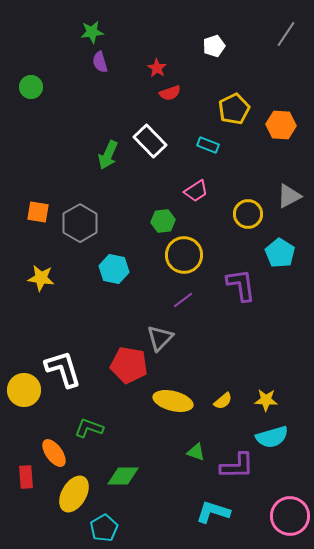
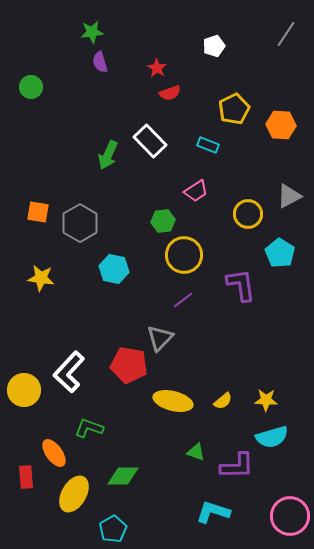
white L-shape at (63, 369): moved 6 px right, 3 px down; rotated 120 degrees counterclockwise
cyan pentagon at (104, 528): moved 9 px right, 1 px down
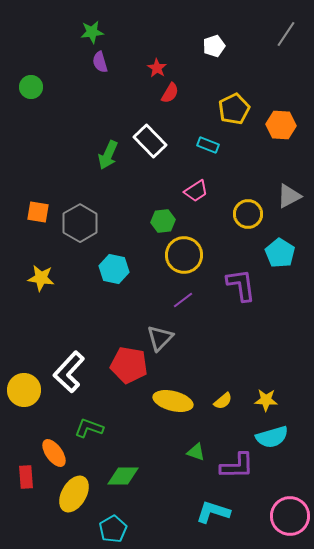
red semicircle at (170, 93): rotated 40 degrees counterclockwise
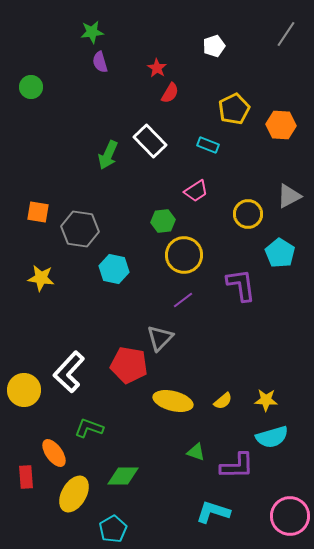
gray hexagon at (80, 223): moved 6 px down; rotated 21 degrees counterclockwise
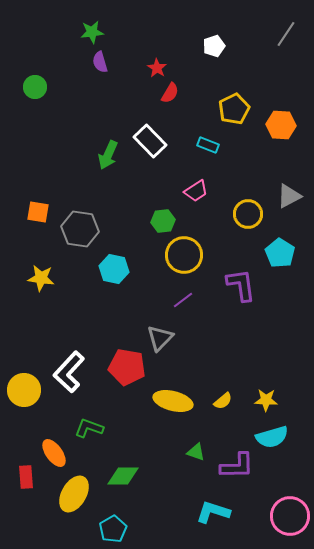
green circle at (31, 87): moved 4 px right
red pentagon at (129, 365): moved 2 px left, 2 px down
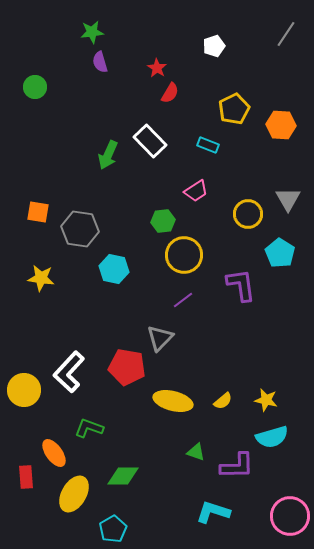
gray triangle at (289, 196): moved 1 px left, 3 px down; rotated 32 degrees counterclockwise
yellow star at (266, 400): rotated 10 degrees clockwise
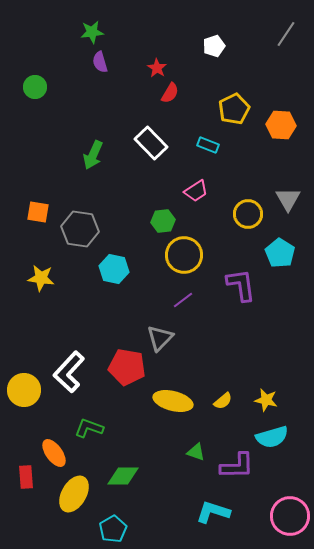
white rectangle at (150, 141): moved 1 px right, 2 px down
green arrow at (108, 155): moved 15 px left
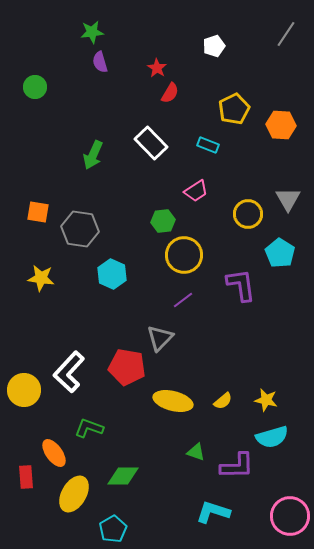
cyan hexagon at (114, 269): moved 2 px left, 5 px down; rotated 12 degrees clockwise
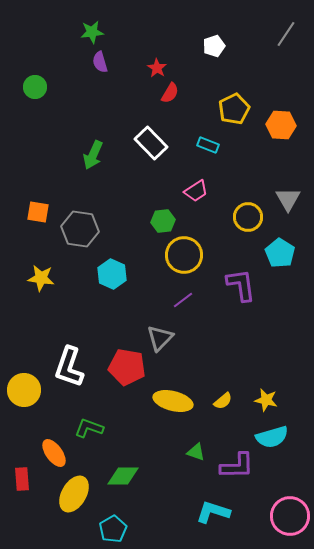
yellow circle at (248, 214): moved 3 px down
white L-shape at (69, 372): moved 5 px up; rotated 24 degrees counterclockwise
red rectangle at (26, 477): moved 4 px left, 2 px down
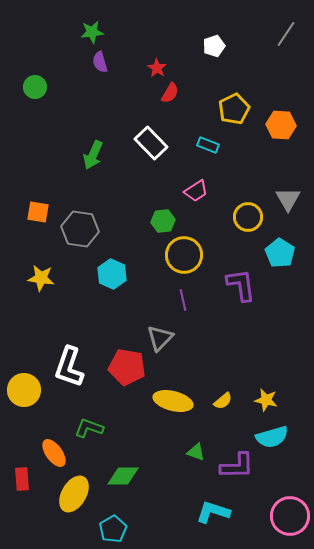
purple line at (183, 300): rotated 65 degrees counterclockwise
